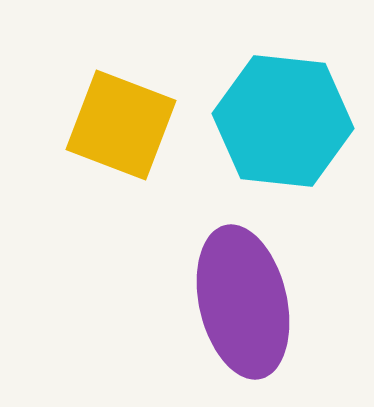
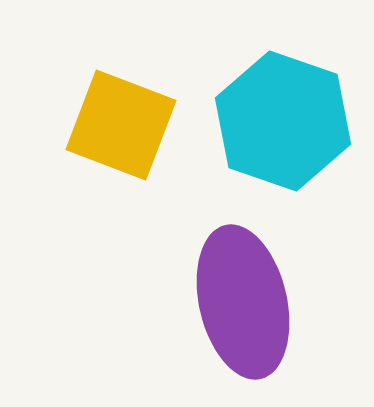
cyan hexagon: rotated 13 degrees clockwise
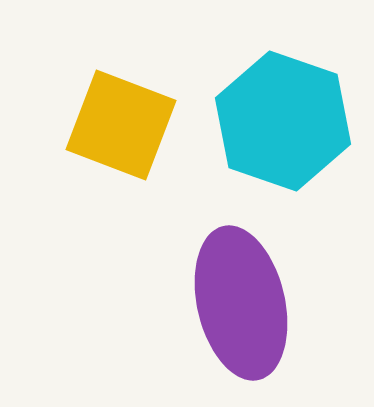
purple ellipse: moved 2 px left, 1 px down
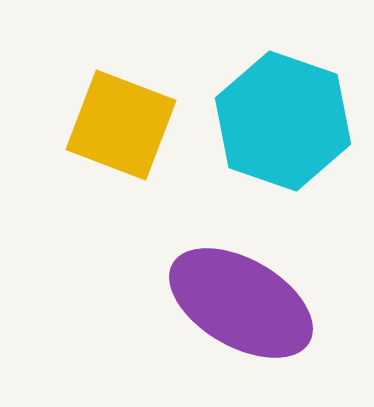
purple ellipse: rotated 47 degrees counterclockwise
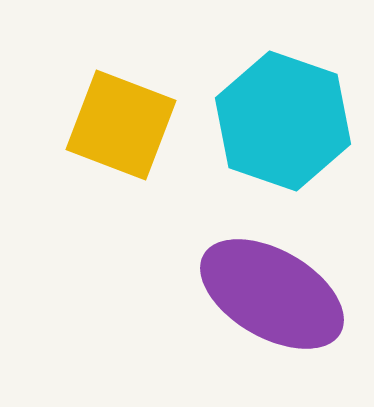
purple ellipse: moved 31 px right, 9 px up
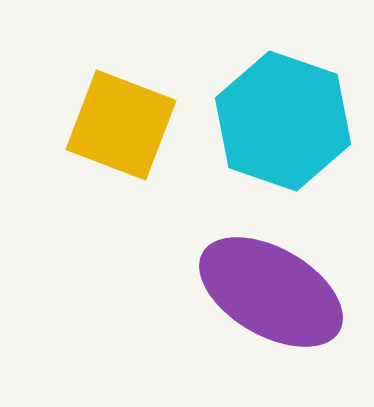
purple ellipse: moved 1 px left, 2 px up
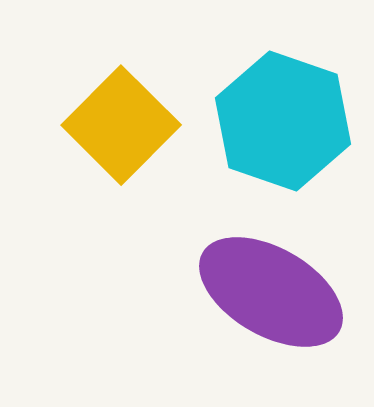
yellow square: rotated 24 degrees clockwise
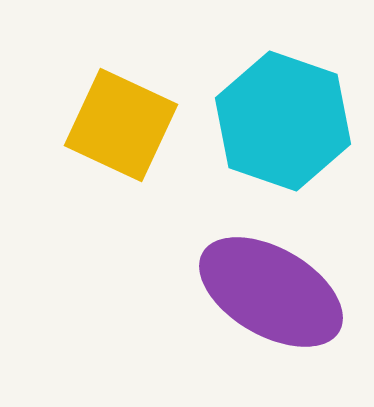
yellow square: rotated 20 degrees counterclockwise
